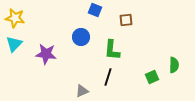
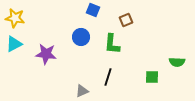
blue square: moved 2 px left
brown square: rotated 16 degrees counterclockwise
cyan triangle: rotated 18 degrees clockwise
green L-shape: moved 6 px up
green semicircle: moved 3 px right, 3 px up; rotated 91 degrees clockwise
green square: rotated 24 degrees clockwise
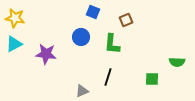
blue square: moved 2 px down
green square: moved 2 px down
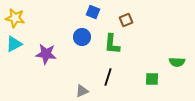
blue circle: moved 1 px right
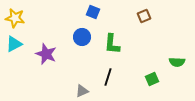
brown square: moved 18 px right, 4 px up
purple star: rotated 15 degrees clockwise
green square: rotated 24 degrees counterclockwise
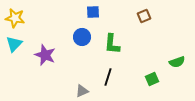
blue square: rotated 24 degrees counterclockwise
cyan triangle: rotated 18 degrees counterclockwise
purple star: moved 1 px left, 1 px down
green semicircle: rotated 21 degrees counterclockwise
